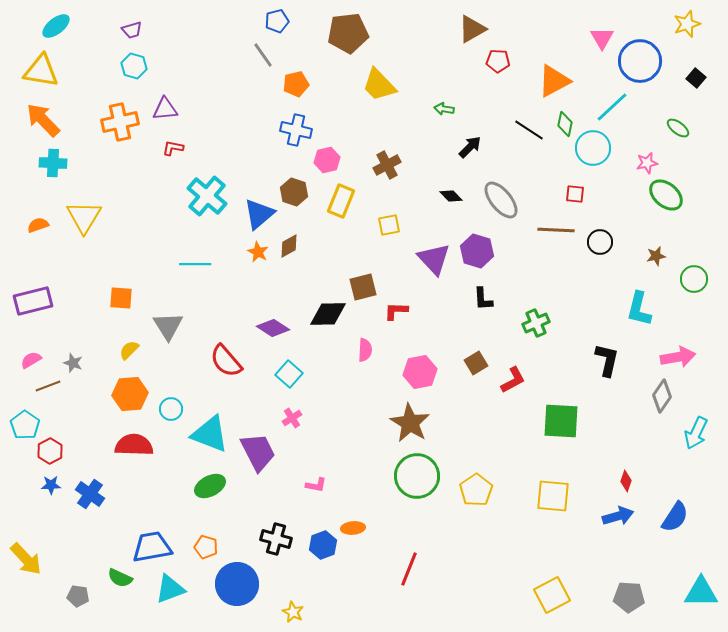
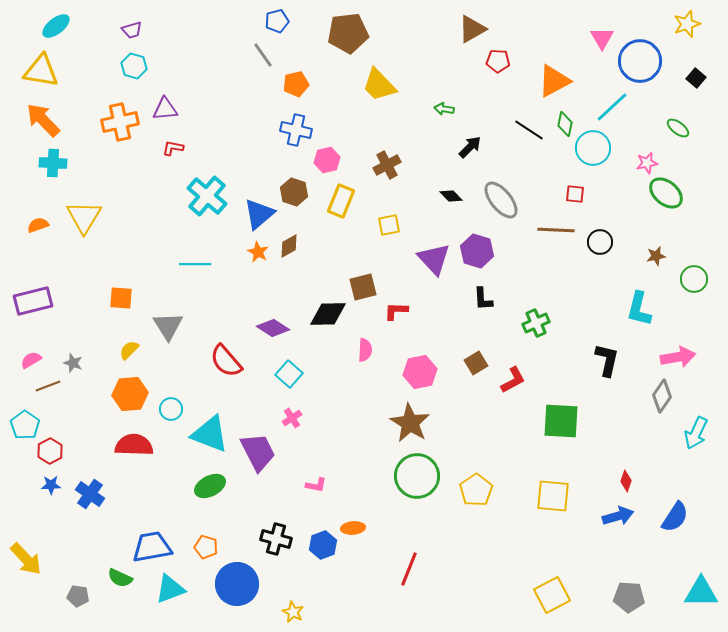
green ellipse at (666, 195): moved 2 px up
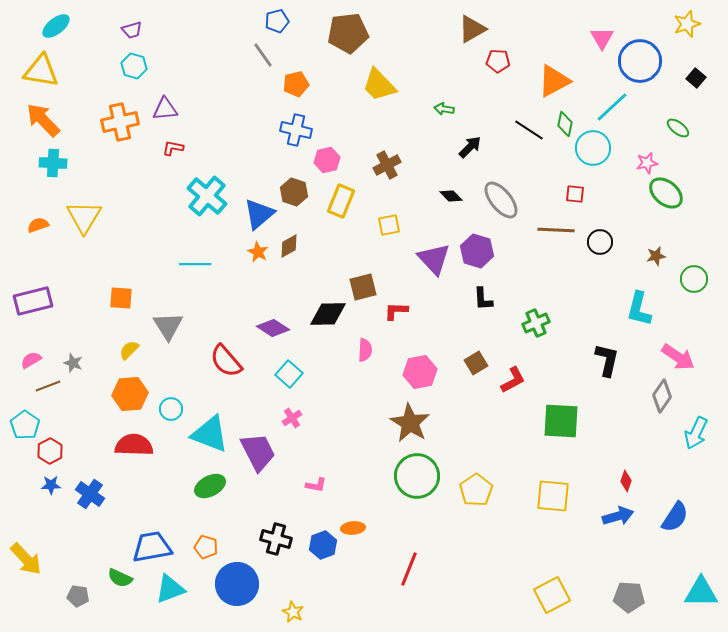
pink arrow at (678, 357): rotated 44 degrees clockwise
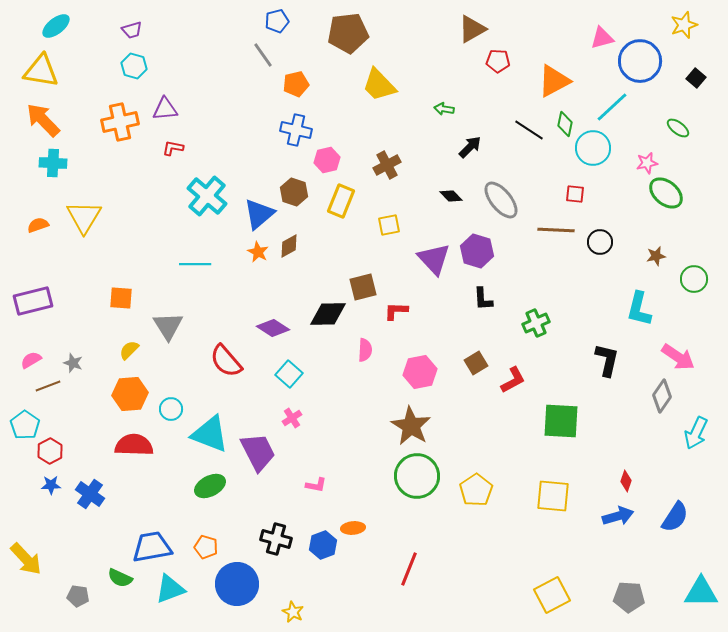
yellow star at (687, 24): moved 3 px left, 1 px down
pink triangle at (602, 38): rotated 45 degrees clockwise
brown star at (410, 423): moved 1 px right, 3 px down
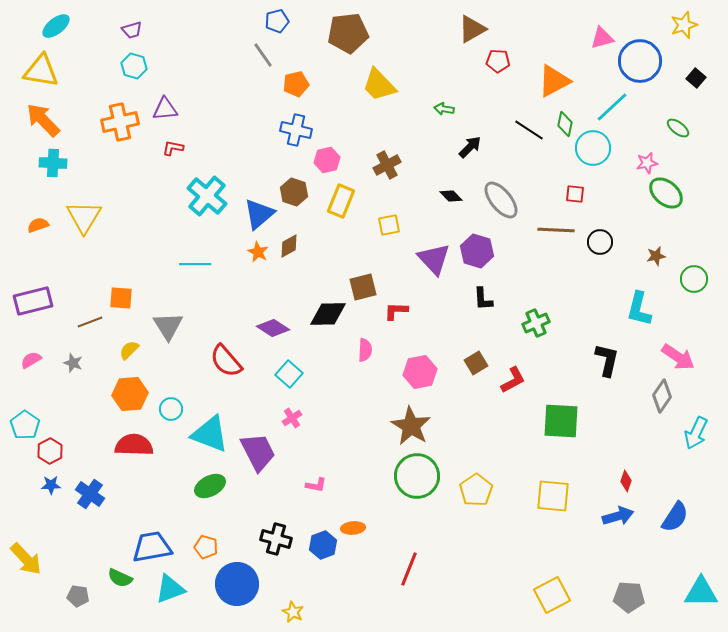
brown line at (48, 386): moved 42 px right, 64 px up
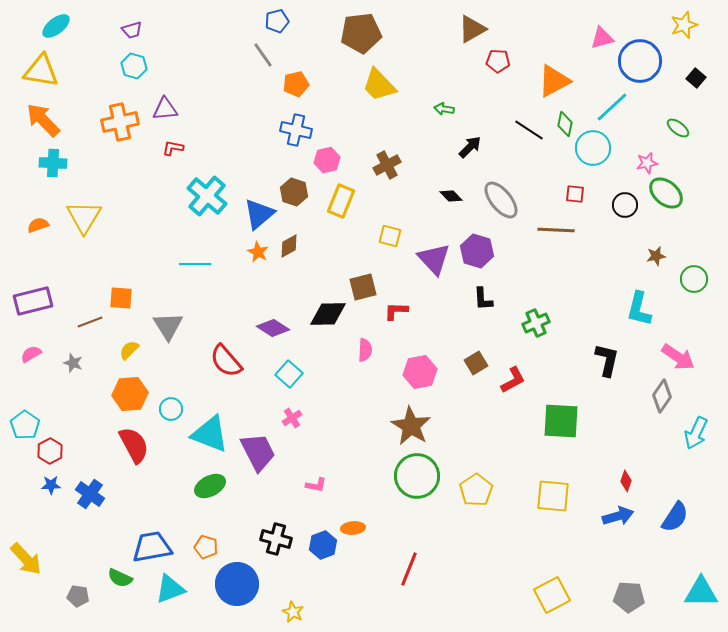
brown pentagon at (348, 33): moved 13 px right
yellow square at (389, 225): moved 1 px right, 11 px down; rotated 25 degrees clockwise
black circle at (600, 242): moved 25 px right, 37 px up
pink semicircle at (31, 360): moved 6 px up
red semicircle at (134, 445): rotated 60 degrees clockwise
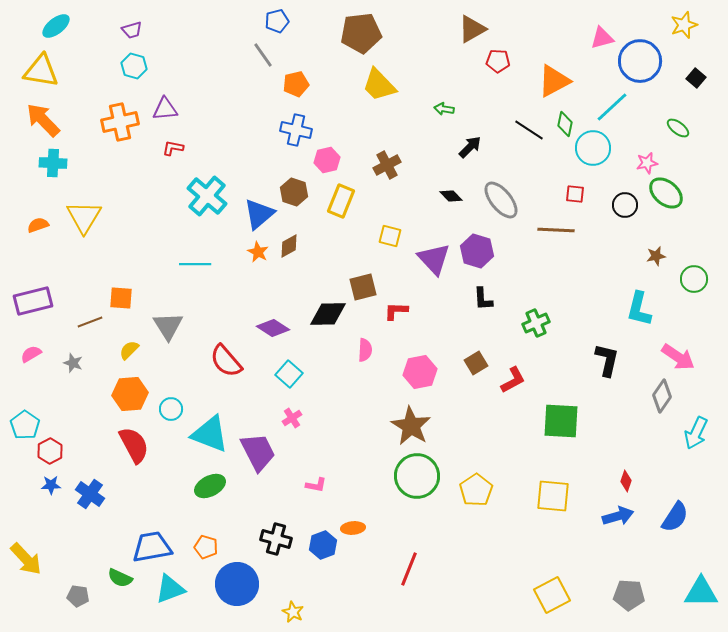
gray pentagon at (629, 597): moved 2 px up
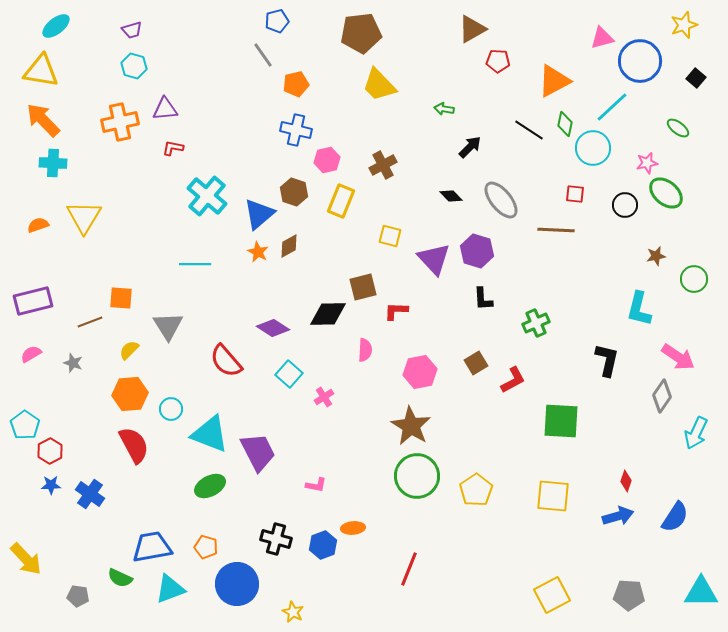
brown cross at (387, 165): moved 4 px left
pink cross at (292, 418): moved 32 px right, 21 px up
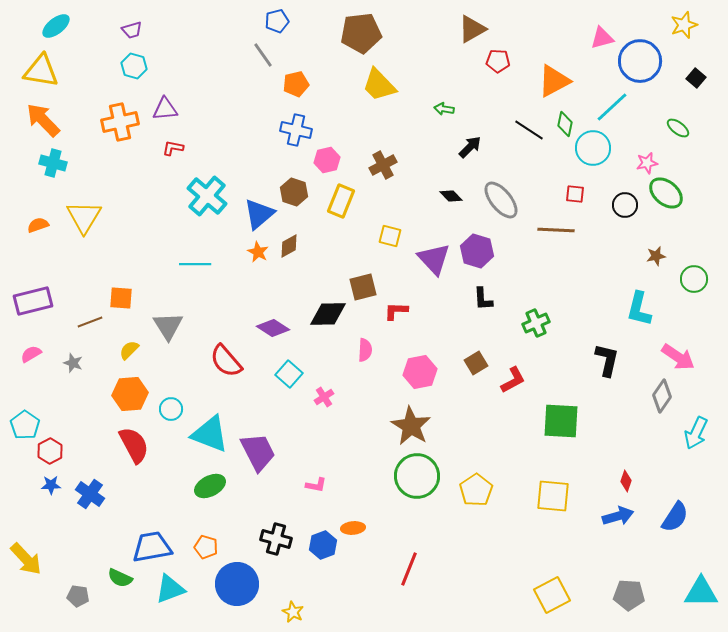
cyan cross at (53, 163): rotated 12 degrees clockwise
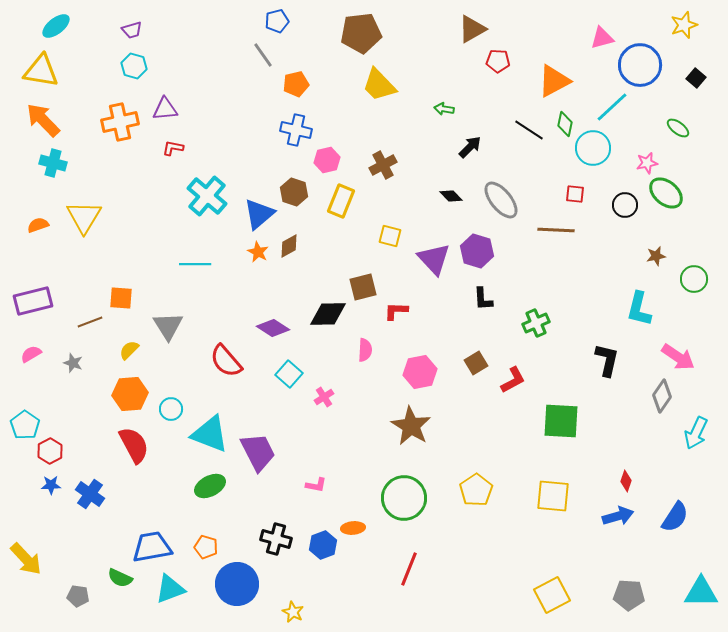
blue circle at (640, 61): moved 4 px down
green circle at (417, 476): moved 13 px left, 22 px down
